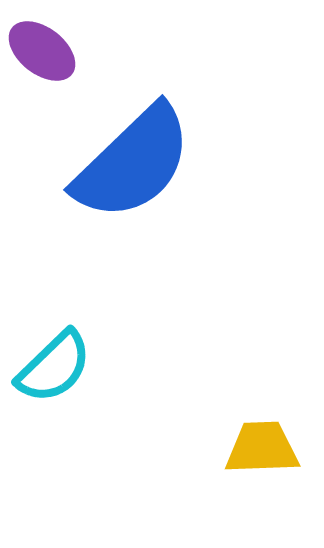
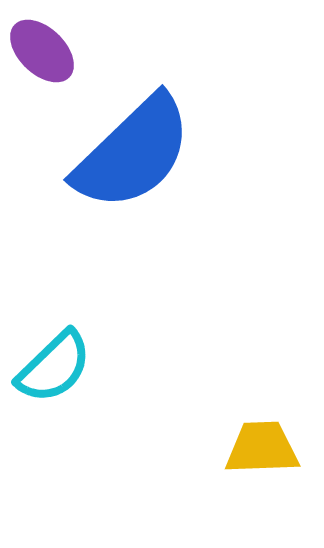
purple ellipse: rotated 6 degrees clockwise
blue semicircle: moved 10 px up
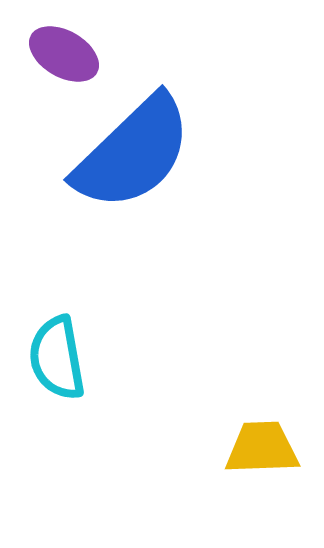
purple ellipse: moved 22 px right, 3 px down; rotated 14 degrees counterclockwise
cyan semicircle: moved 3 px right, 9 px up; rotated 124 degrees clockwise
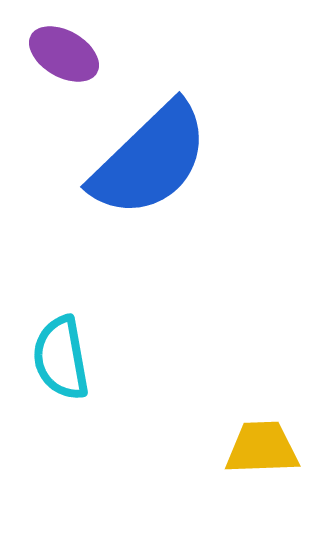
blue semicircle: moved 17 px right, 7 px down
cyan semicircle: moved 4 px right
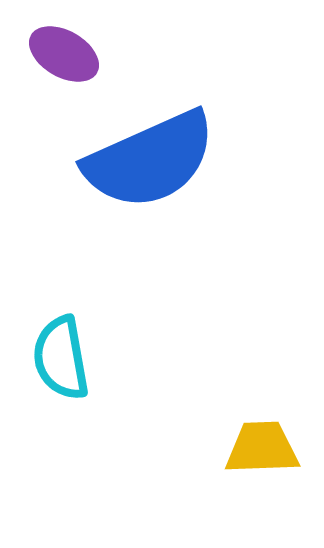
blue semicircle: rotated 20 degrees clockwise
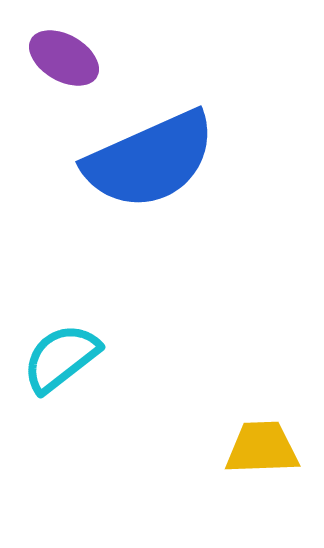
purple ellipse: moved 4 px down
cyan semicircle: rotated 62 degrees clockwise
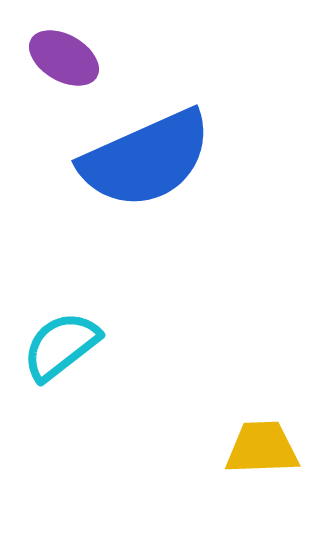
blue semicircle: moved 4 px left, 1 px up
cyan semicircle: moved 12 px up
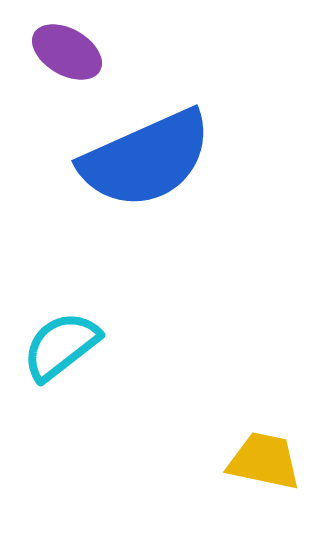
purple ellipse: moved 3 px right, 6 px up
yellow trapezoid: moved 2 px right, 13 px down; rotated 14 degrees clockwise
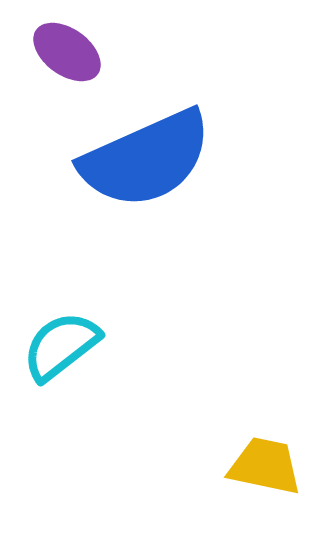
purple ellipse: rotated 6 degrees clockwise
yellow trapezoid: moved 1 px right, 5 px down
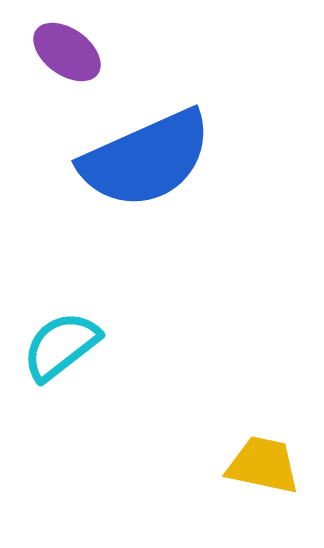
yellow trapezoid: moved 2 px left, 1 px up
